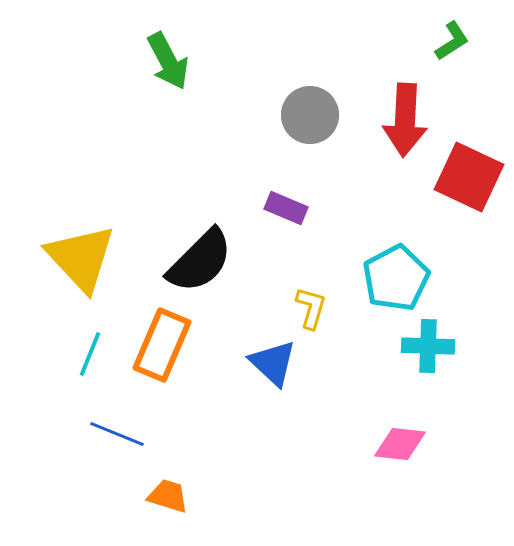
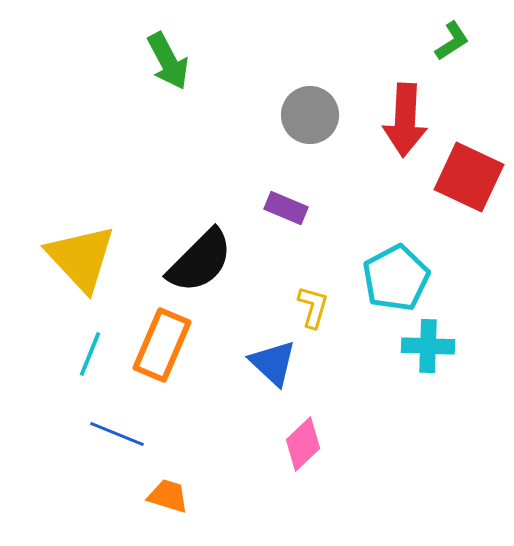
yellow L-shape: moved 2 px right, 1 px up
pink diamond: moved 97 px left; rotated 50 degrees counterclockwise
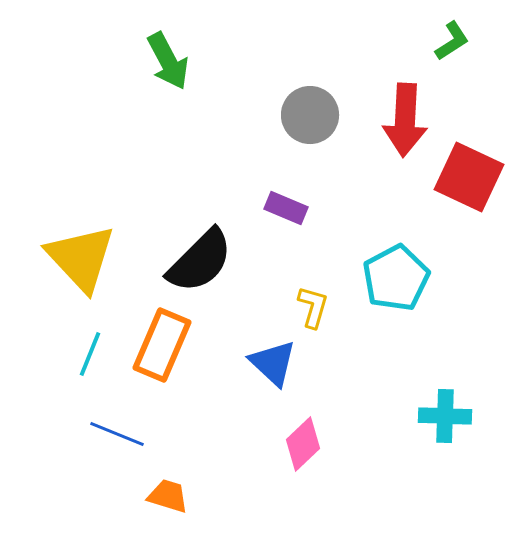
cyan cross: moved 17 px right, 70 px down
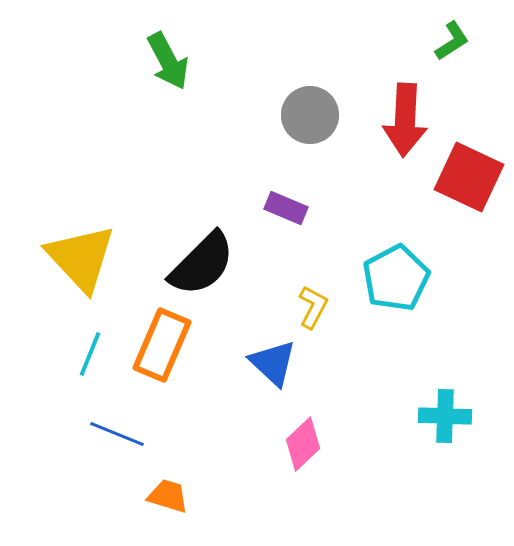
black semicircle: moved 2 px right, 3 px down
yellow L-shape: rotated 12 degrees clockwise
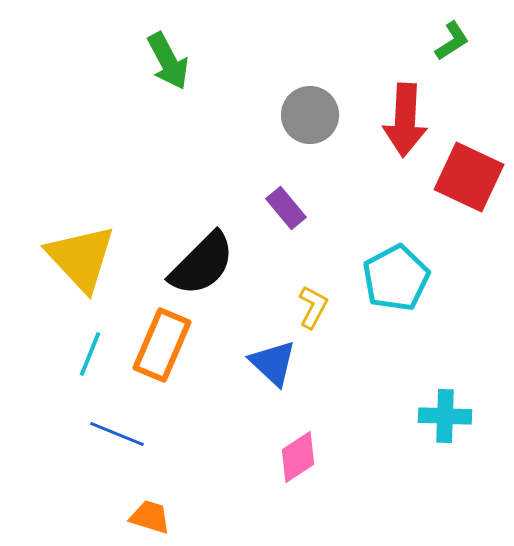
purple rectangle: rotated 27 degrees clockwise
pink diamond: moved 5 px left, 13 px down; rotated 10 degrees clockwise
orange trapezoid: moved 18 px left, 21 px down
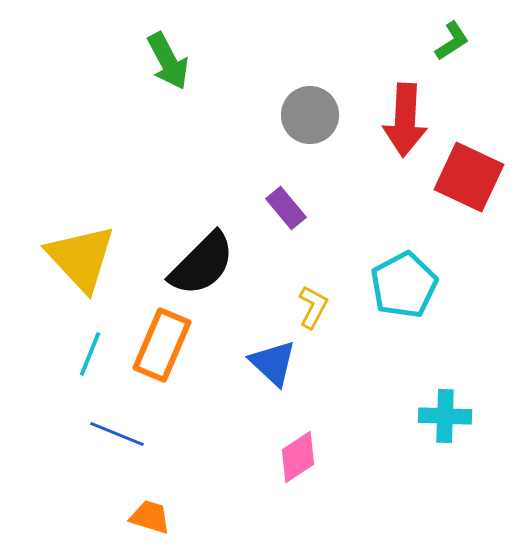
cyan pentagon: moved 8 px right, 7 px down
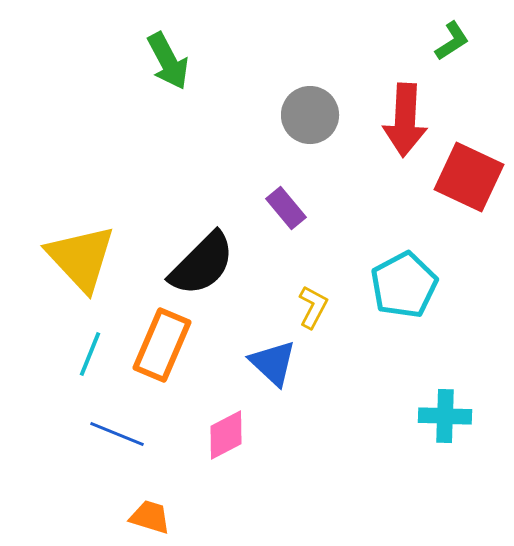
pink diamond: moved 72 px left, 22 px up; rotated 6 degrees clockwise
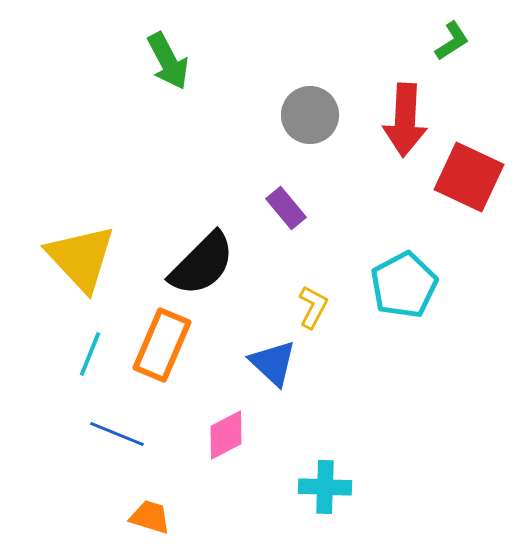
cyan cross: moved 120 px left, 71 px down
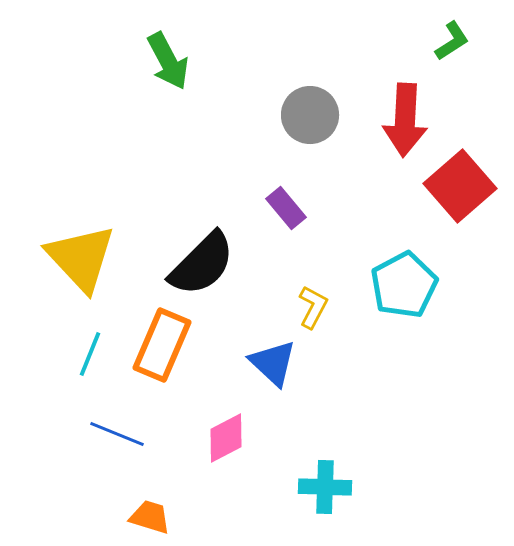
red square: moved 9 px left, 9 px down; rotated 24 degrees clockwise
pink diamond: moved 3 px down
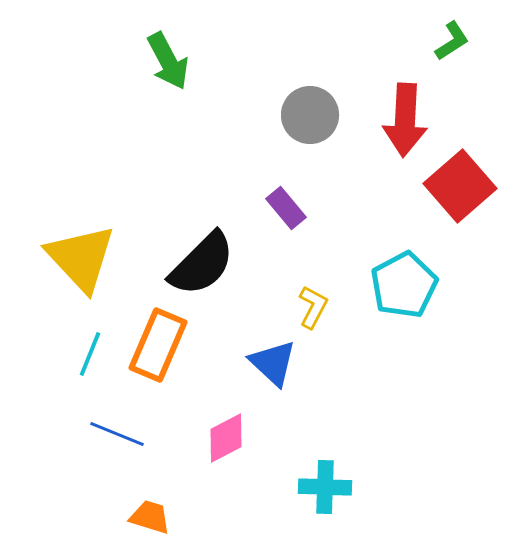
orange rectangle: moved 4 px left
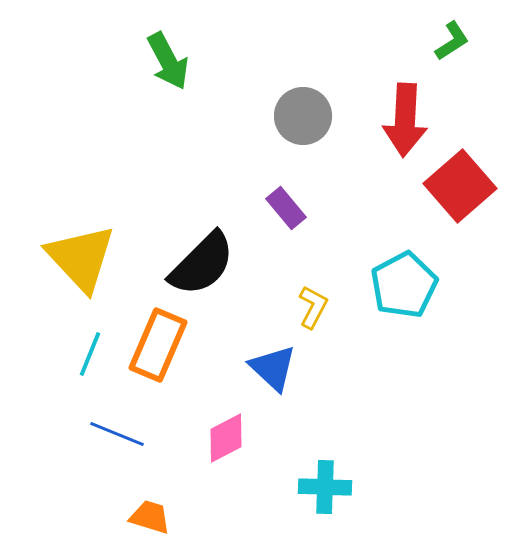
gray circle: moved 7 px left, 1 px down
blue triangle: moved 5 px down
